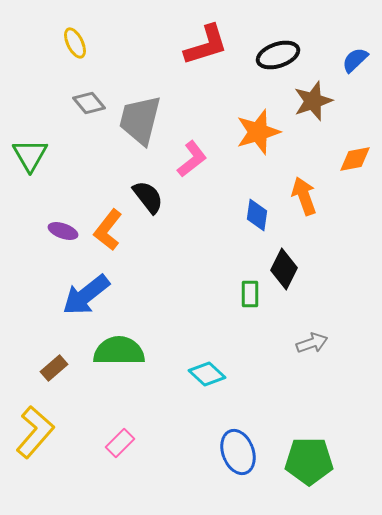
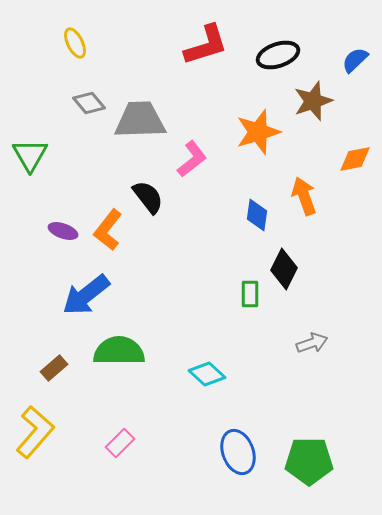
gray trapezoid: rotated 74 degrees clockwise
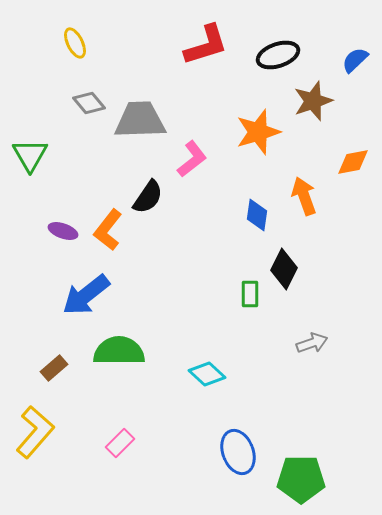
orange diamond: moved 2 px left, 3 px down
black semicircle: rotated 72 degrees clockwise
green pentagon: moved 8 px left, 18 px down
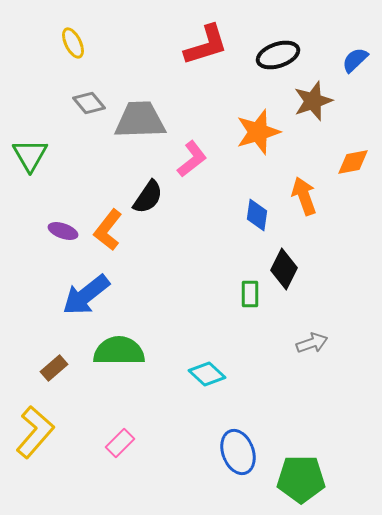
yellow ellipse: moved 2 px left
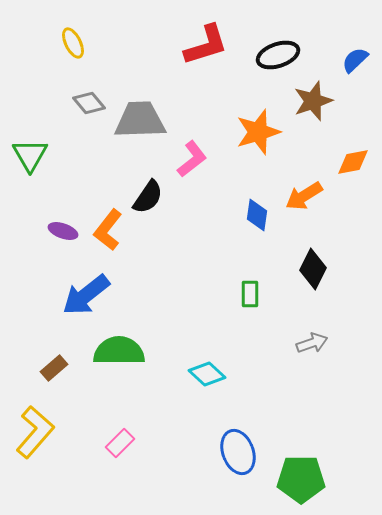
orange arrow: rotated 102 degrees counterclockwise
black diamond: moved 29 px right
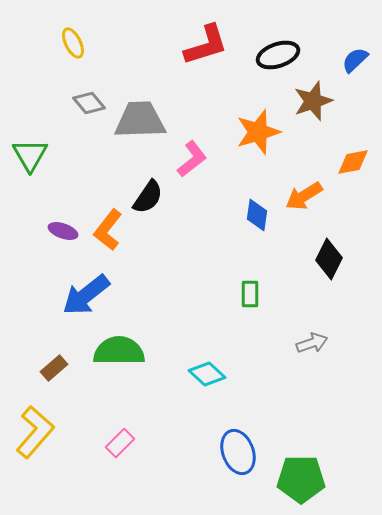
black diamond: moved 16 px right, 10 px up
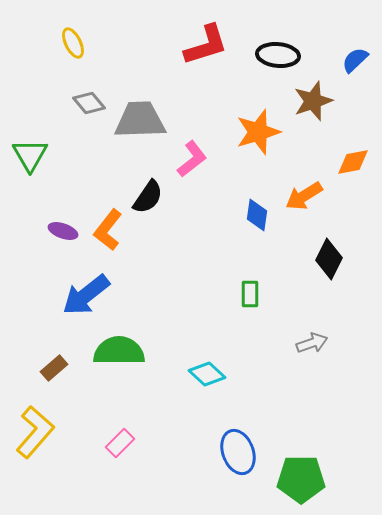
black ellipse: rotated 24 degrees clockwise
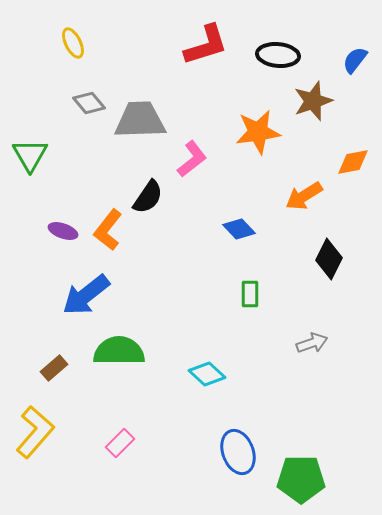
blue semicircle: rotated 8 degrees counterclockwise
orange star: rotated 9 degrees clockwise
blue diamond: moved 18 px left, 14 px down; rotated 52 degrees counterclockwise
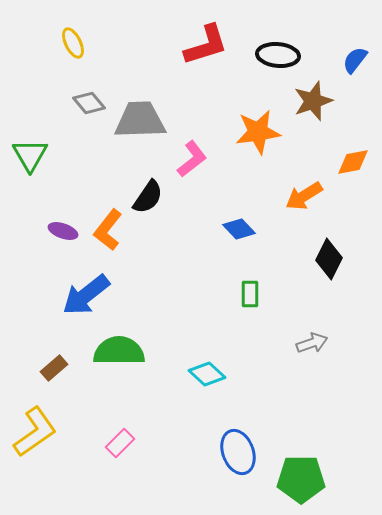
yellow L-shape: rotated 14 degrees clockwise
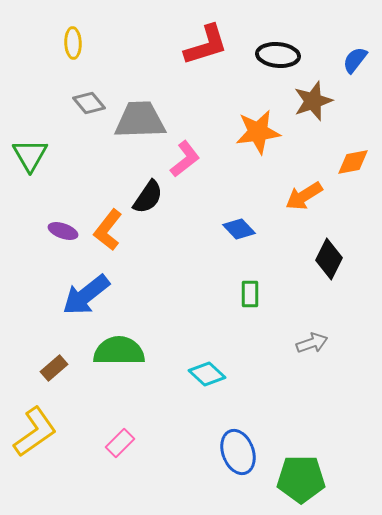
yellow ellipse: rotated 24 degrees clockwise
pink L-shape: moved 7 px left
